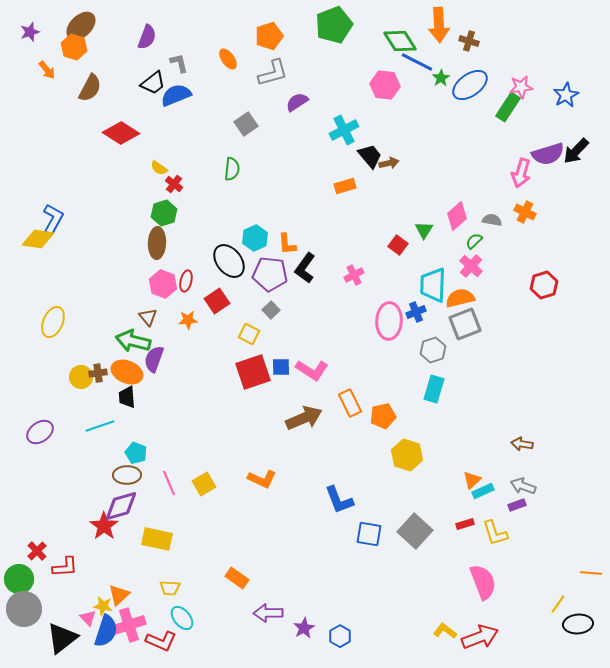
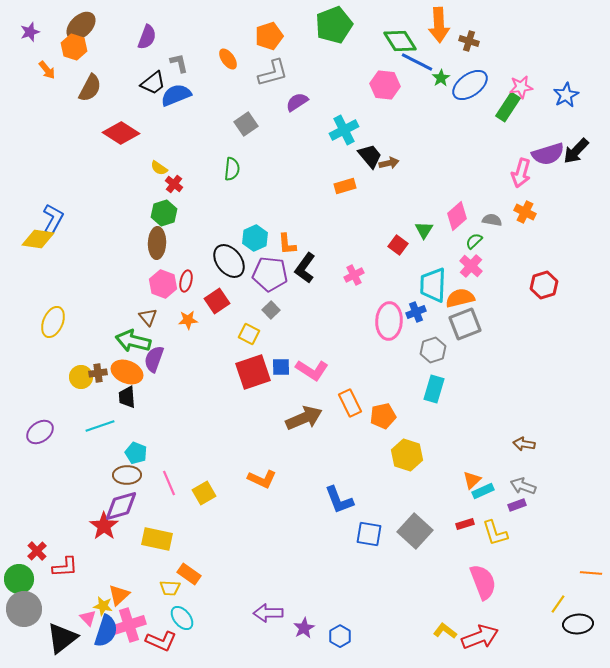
brown arrow at (522, 444): moved 2 px right
yellow square at (204, 484): moved 9 px down
orange rectangle at (237, 578): moved 48 px left, 4 px up
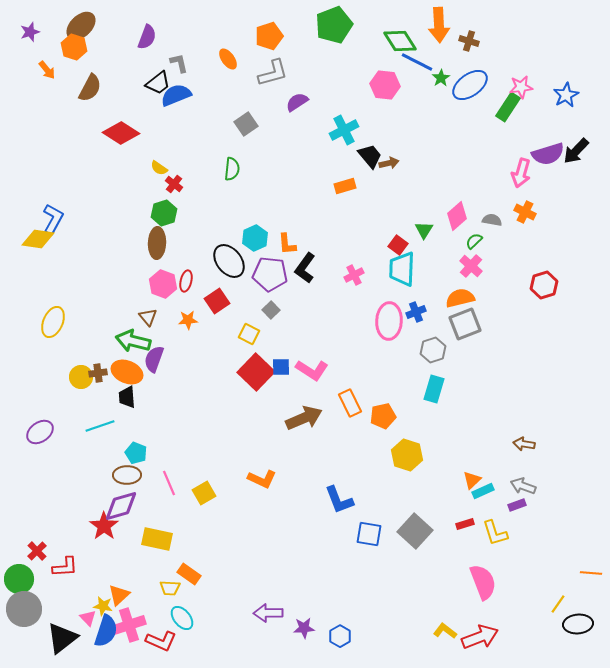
black trapezoid at (153, 83): moved 5 px right
cyan trapezoid at (433, 285): moved 31 px left, 16 px up
red square at (253, 372): moved 3 px right; rotated 27 degrees counterclockwise
purple star at (304, 628): rotated 25 degrees clockwise
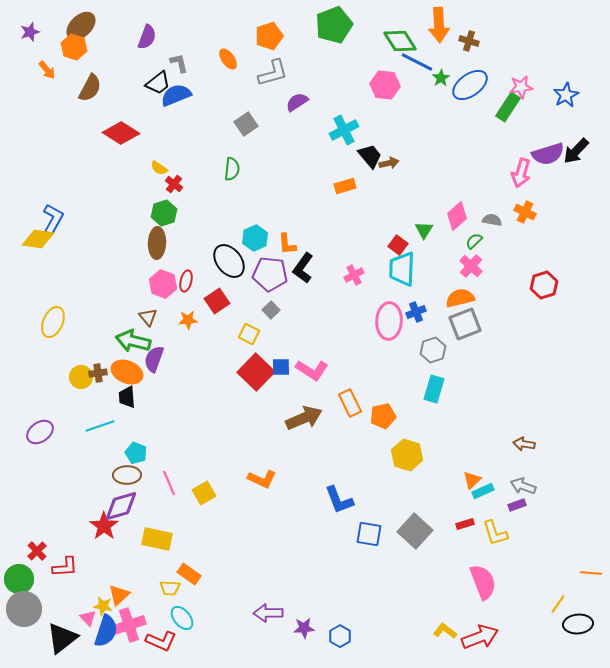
black L-shape at (305, 268): moved 2 px left
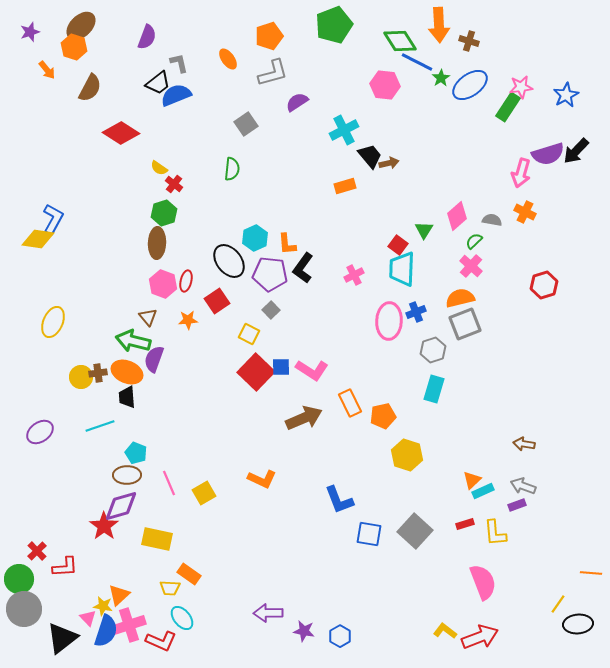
yellow L-shape at (495, 533): rotated 12 degrees clockwise
purple star at (304, 628): moved 3 px down; rotated 15 degrees clockwise
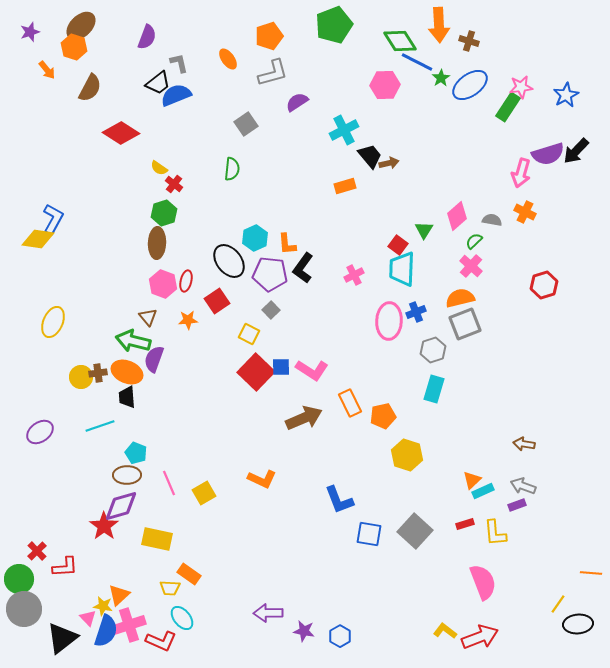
pink hexagon at (385, 85): rotated 8 degrees counterclockwise
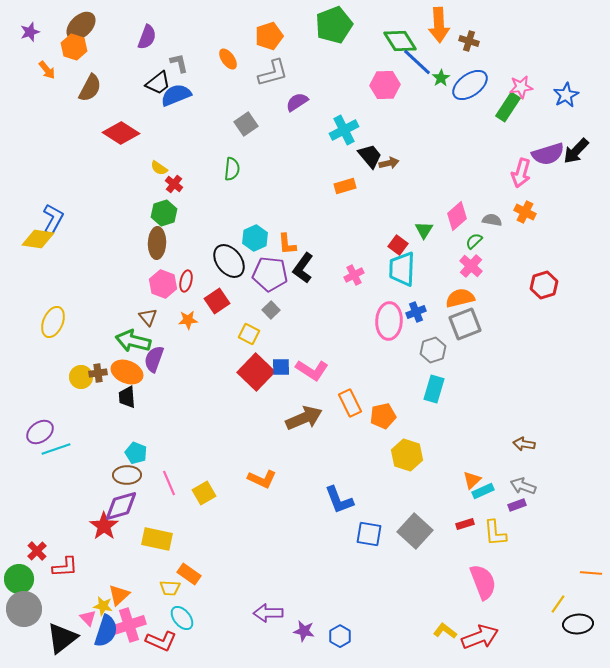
blue line at (417, 62): rotated 16 degrees clockwise
cyan line at (100, 426): moved 44 px left, 23 px down
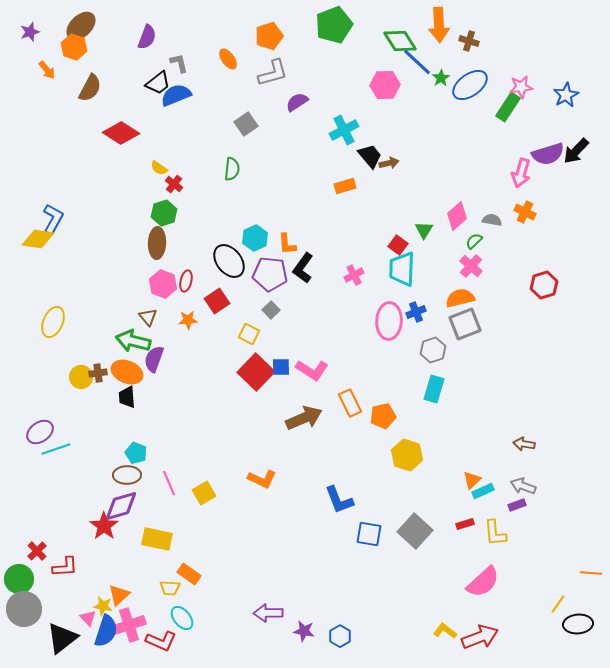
pink semicircle at (483, 582): rotated 69 degrees clockwise
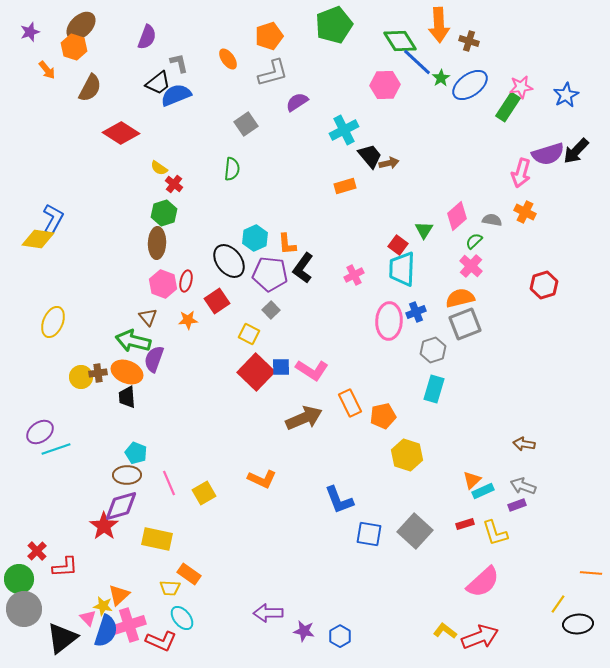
yellow L-shape at (495, 533): rotated 12 degrees counterclockwise
